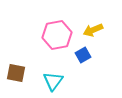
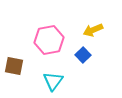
pink hexagon: moved 8 px left, 5 px down
blue square: rotated 14 degrees counterclockwise
brown square: moved 2 px left, 7 px up
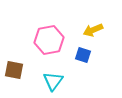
blue square: rotated 28 degrees counterclockwise
brown square: moved 4 px down
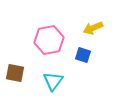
yellow arrow: moved 2 px up
brown square: moved 1 px right, 3 px down
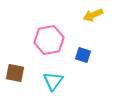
yellow arrow: moved 13 px up
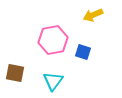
pink hexagon: moved 4 px right
blue square: moved 3 px up
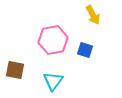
yellow arrow: rotated 96 degrees counterclockwise
blue square: moved 2 px right, 2 px up
brown square: moved 3 px up
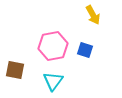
pink hexagon: moved 6 px down
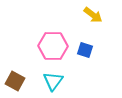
yellow arrow: rotated 24 degrees counterclockwise
pink hexagon: rotated 12 degrees clockwise
brown square: moved 11 px down; rotated 18 degrees clockwise
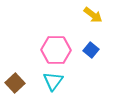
pink hexagon: moved 3 px right, 4 px down
blue square: moved 6 px right; rotated 21 degrees clockwise
brown square: moved 2 px down; rotated 18 degrees clockwise
